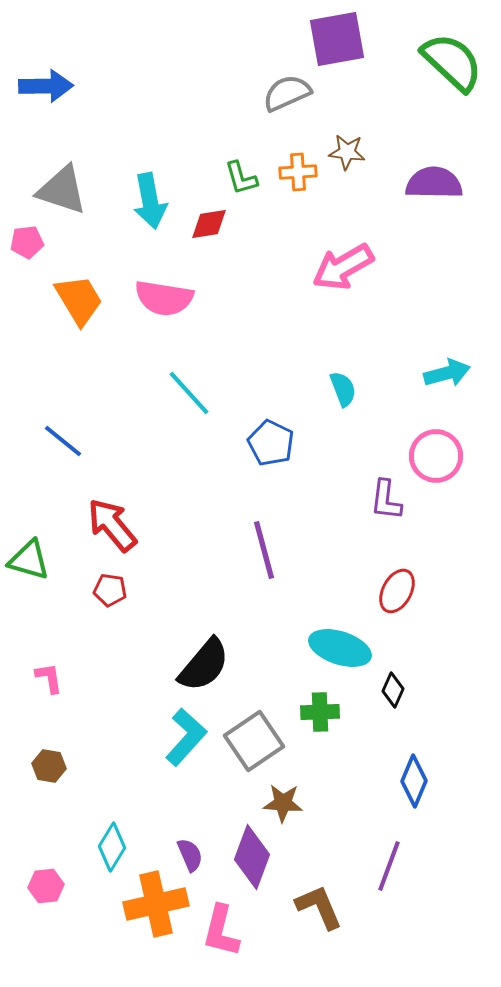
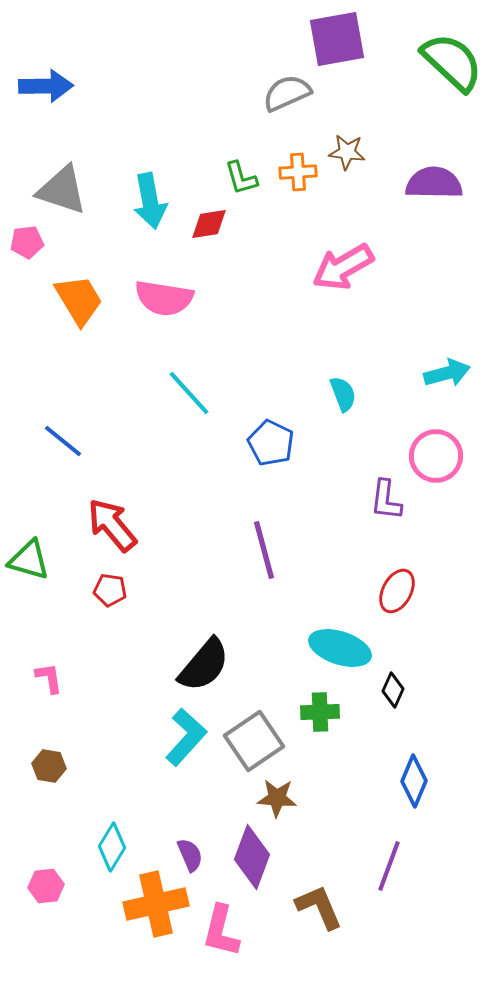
cyan semicircle at (343, 389): moved 5 px down
brown star at (283, 803): moved 6 px left, 5 px up
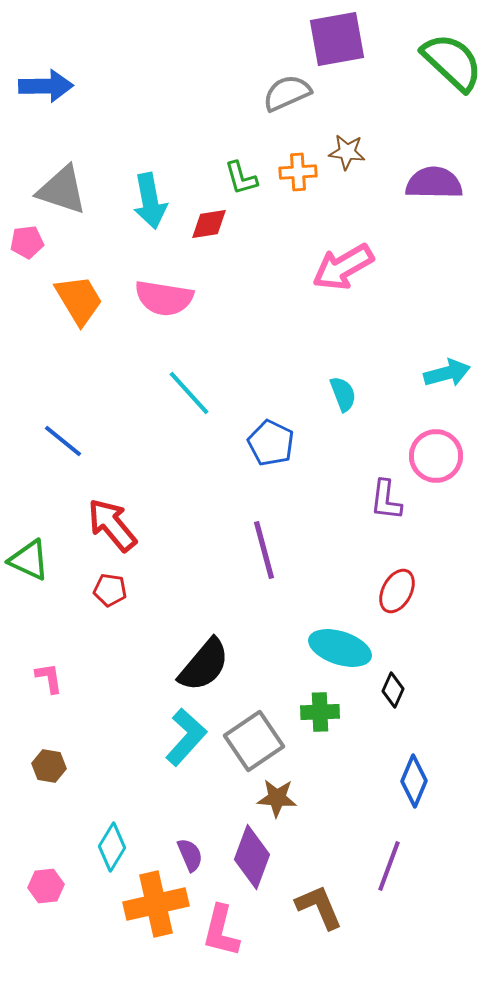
green triangle at (29, 560): rotated 9 degrees clockwise
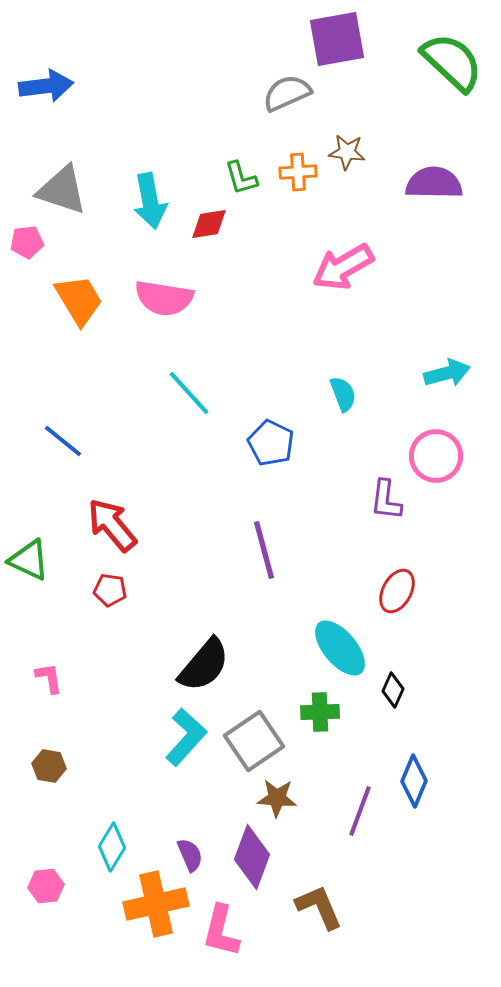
blue arrow at (46, 86): rotated 6 degrees counterclockwise
cyan ellipse at (340, 648): rotated 32 degrees clockwise
purple line at (389, 866): moved 29 px left, 55 px up
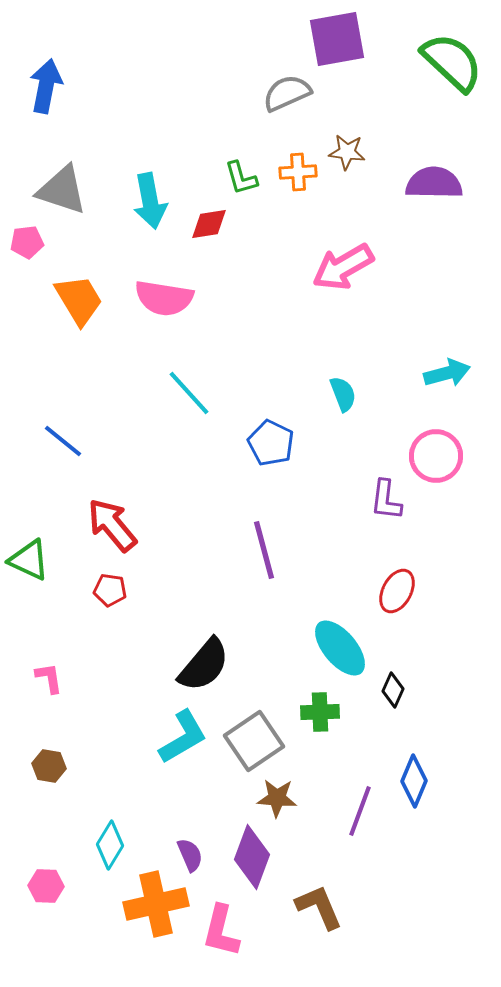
blue arrow at (46, 86): rotated 72 degrees counterclockwise
cyan L-shape at (186, 737): moved 3 px left; rotated 18 degrees clockwise
cyan diamond at (112, 847): moved 2 px left, 2 px up
pink hexagon at (46, 886): rotated 8 degrees clockwise
